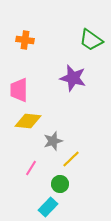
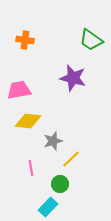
pink trapezoid: rotated 80 degrees clockwise
pink line: rotated 42 degrees counterclockwise
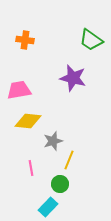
yellow line: moved 2 px left, 1 px down; rotated 24 degrees counterclockwise
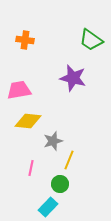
pink line: rotated 21 degrees clockwise
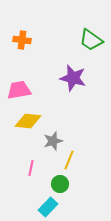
orange cross: moved 3 px left
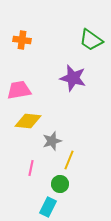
gray star: moved 1 px left
cyan rectangle: rotated 18 degrees counterclockwise
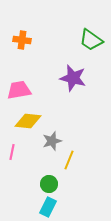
pink line: moved 19 px left, 16 px up
green circle: moved 11 px left
